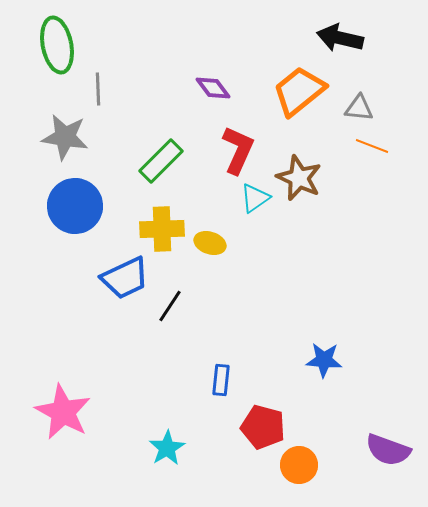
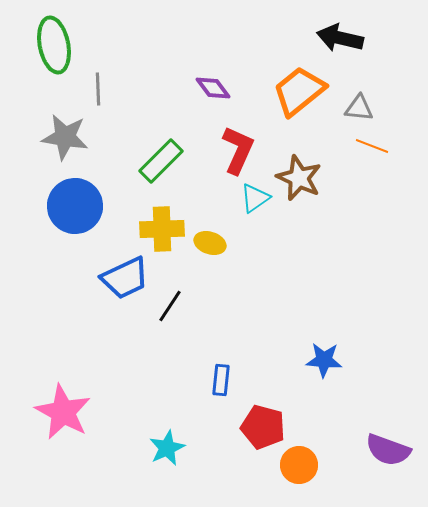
green ellipse: moved 3 px left
cyan star: rotated 6 degrees clockwise
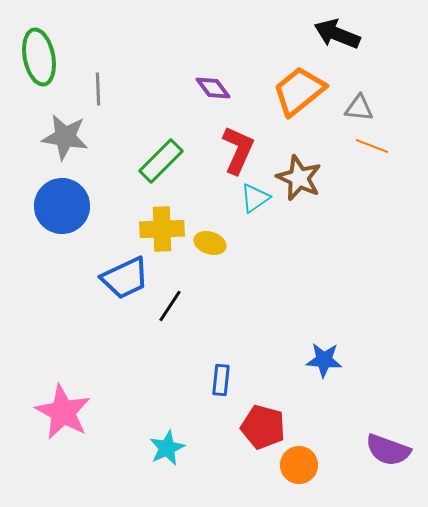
black arrow: moved 3 px left, 4 px up; rotated 9 degrees clockwise
green ellipse: moved 15 px left, 12 px down
blue circle: moved 13 px left
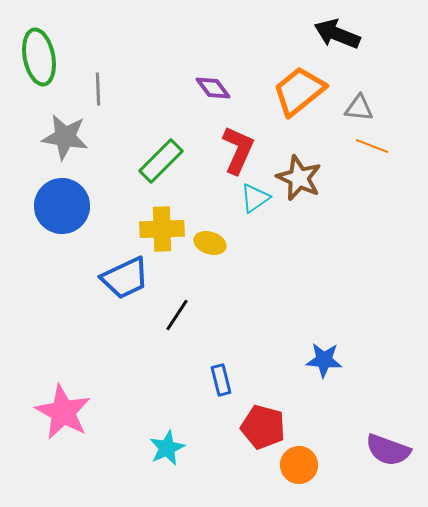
black line: moved 7 px right, 9 px down
blue rectangle: rotated 20 degrees counterclockwise
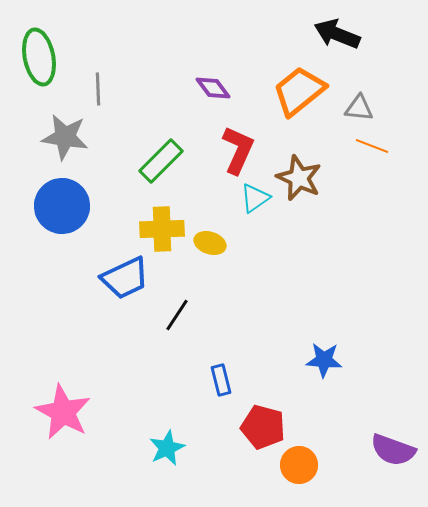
purple semicircle: moved 5 px right
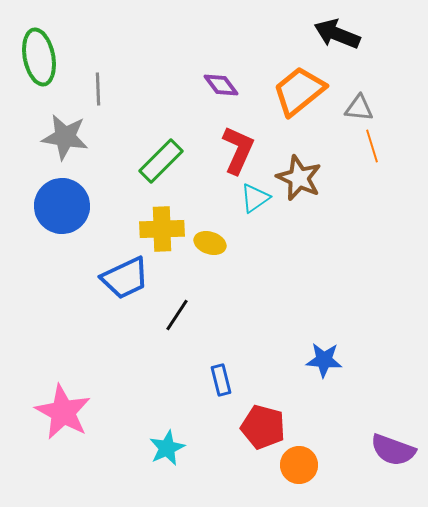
purple diamond: moved 8 px right, 3 px up
orange line: rotated 52 degrees clockwise
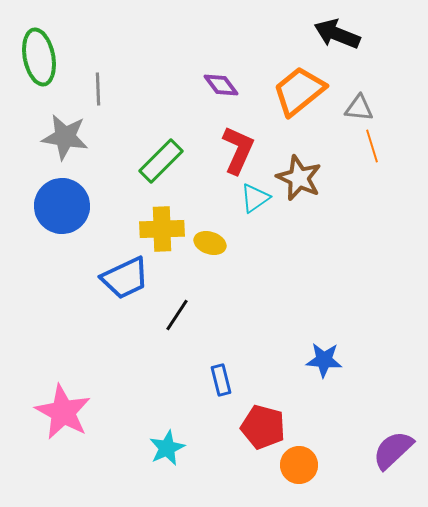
purple semicircle: rotated 117 degrees clockwise
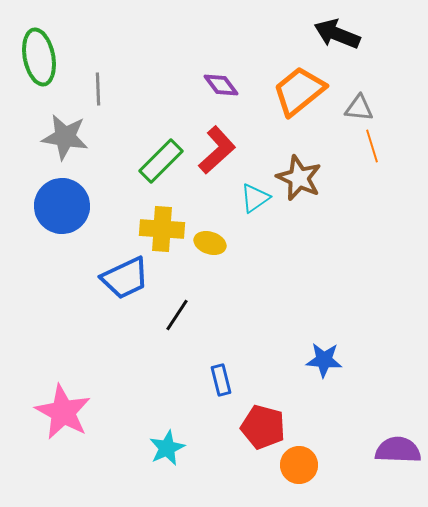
red L-shape: moved 21 px left; rotated 24 degrees clockwise
yellow cross: rotated 6 degrees clockwise
purple semicircle: moved 5 px right; rotated 45 degrees clockwise
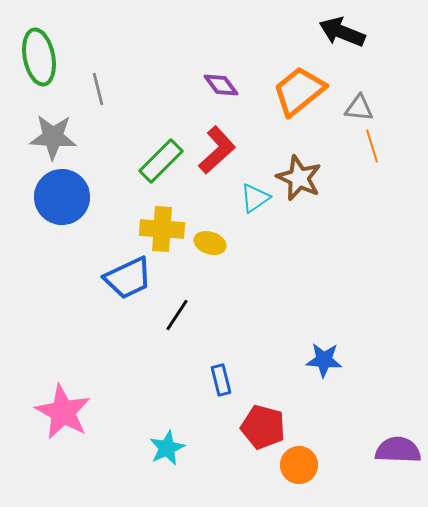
black arrow: moved 5 px right, 2 px up
gray line: rotated 12 degrees counterclockwise
gray star: moved 12 px left; rotated 6 degrees counterclockwise
blue circle: moved 9 px up
blue trapezoid: moved 3 px right
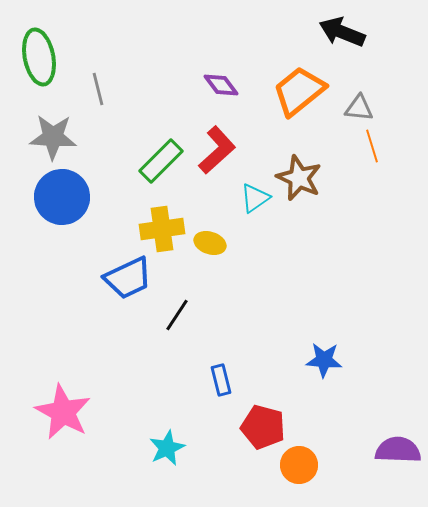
yellow cross: rotated 12 degrees counterclockwise
